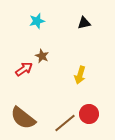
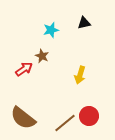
cyan star: moved 14 px right, 9 px down
red circle: moved 2 px down
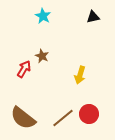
black triangle: moved 9 px right, 6 px up
cyan star: moved 8 px left, 14 px up; rotated 28 degrees counterclockwise
red arrow: rotated 24 degrees counterclockwise
red circle: moved 2 px up
brown line: moved 2 px left, 5 px up
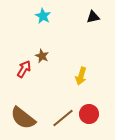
yellow arrow: moved 1 px right, 1 px down
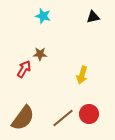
cyan star: rotated 14 degrees counterclockwise
brown star: moved 2 px left, 2 px up; rotated 24 degrees counterclockwise
yellow arrow: moved 1 px right, 1 px up
brown semicircle: rotated 92 degrees counterclockwise
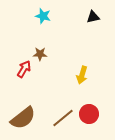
brown semicircle: rotated 16 degrees clockwise
